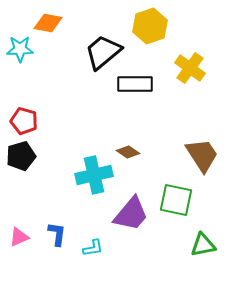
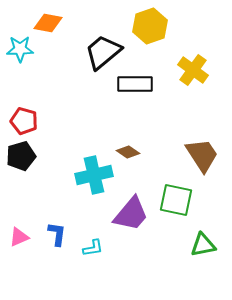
yellow cross: moved 3 px right, 2 px down
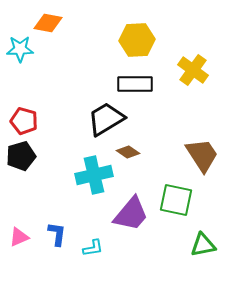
yellow hexagon: moved 13 px left, 14 px down; rotated 16 degrees clockwise
black trapezoid: moved 3 px right, 67 px down; rotated 9 degrees clockwise
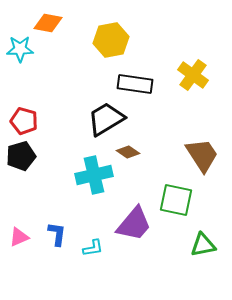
yellow hexagon: moved 26 px left; rotated 8 degrees counterclockwise
yellow cross: moved 5 px down
black rectangle: rotated 8 degrees clockwise
purple trapezoid: moved 3 px right, 10 px down
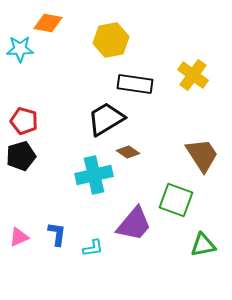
green square: rotated 8 degrees clockwise
